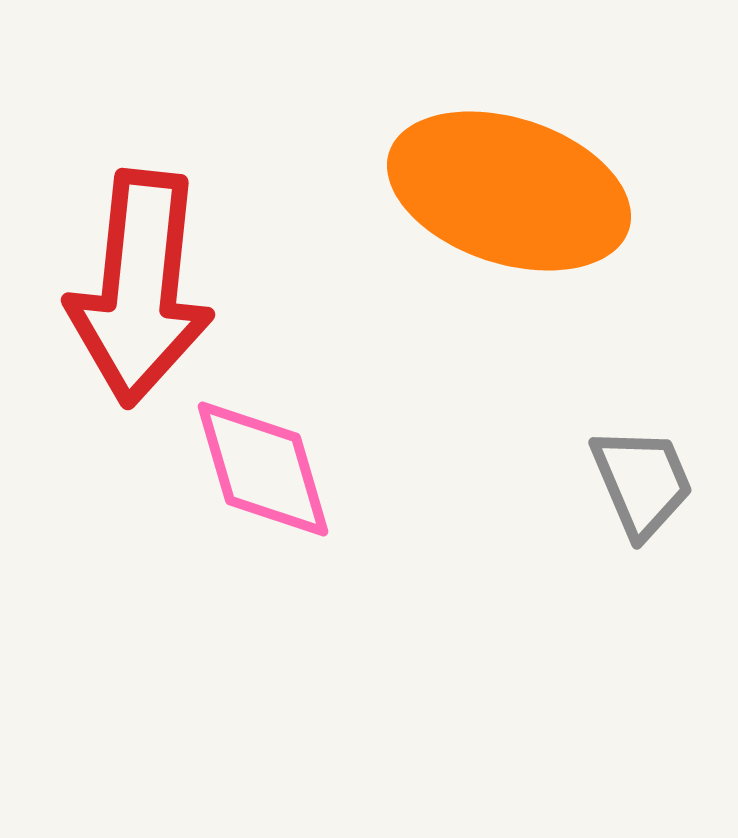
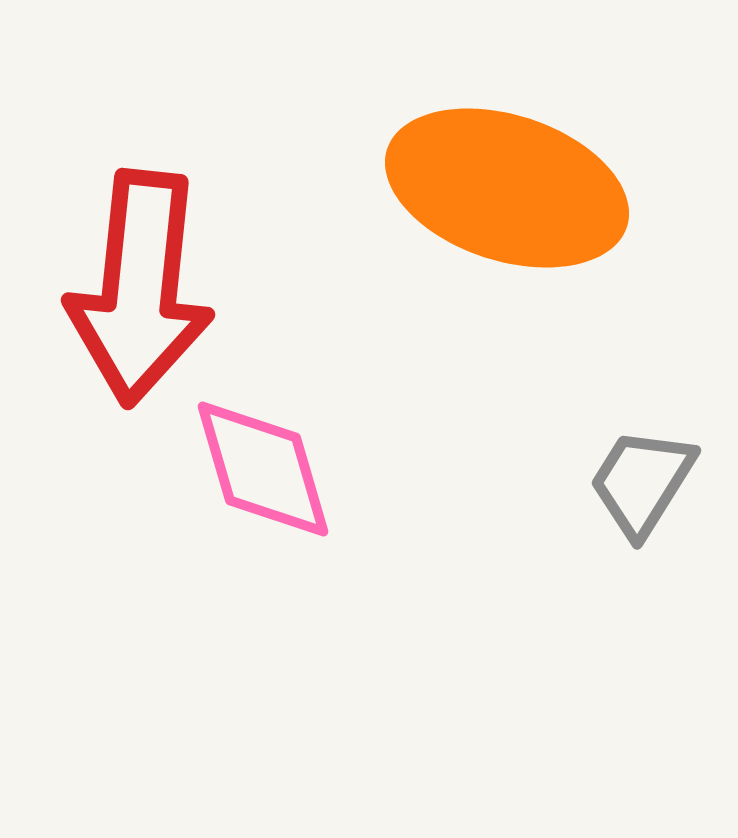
orange ellipse: moved 2 px left, 3 px up
gray trapezoid: rotated 125 degrees counterclockwise
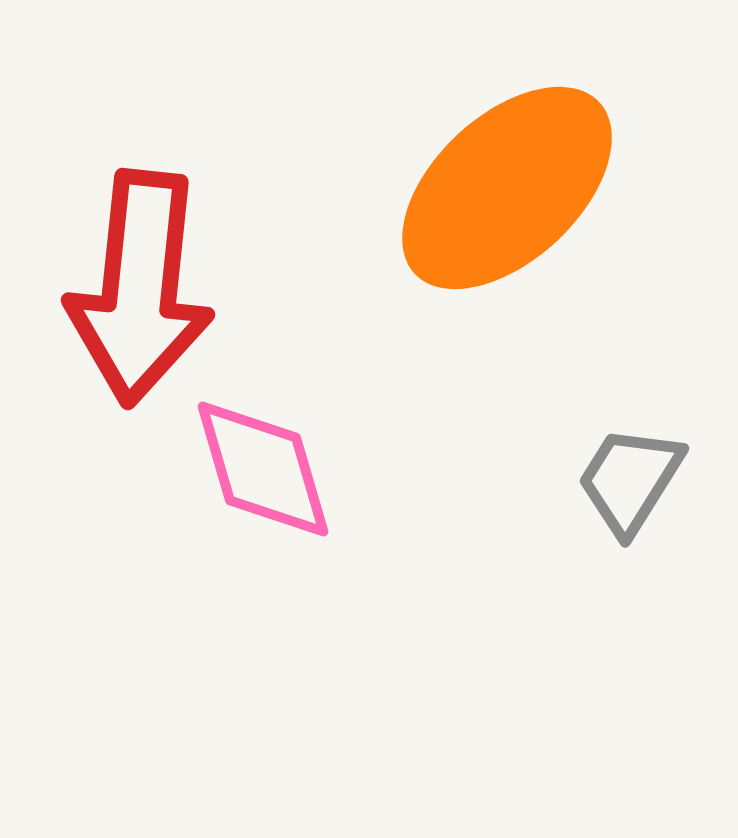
orange ellipse: rotated 61 degrees counterclockwise
gray trapezoid: moved 12 px left, 2 px up
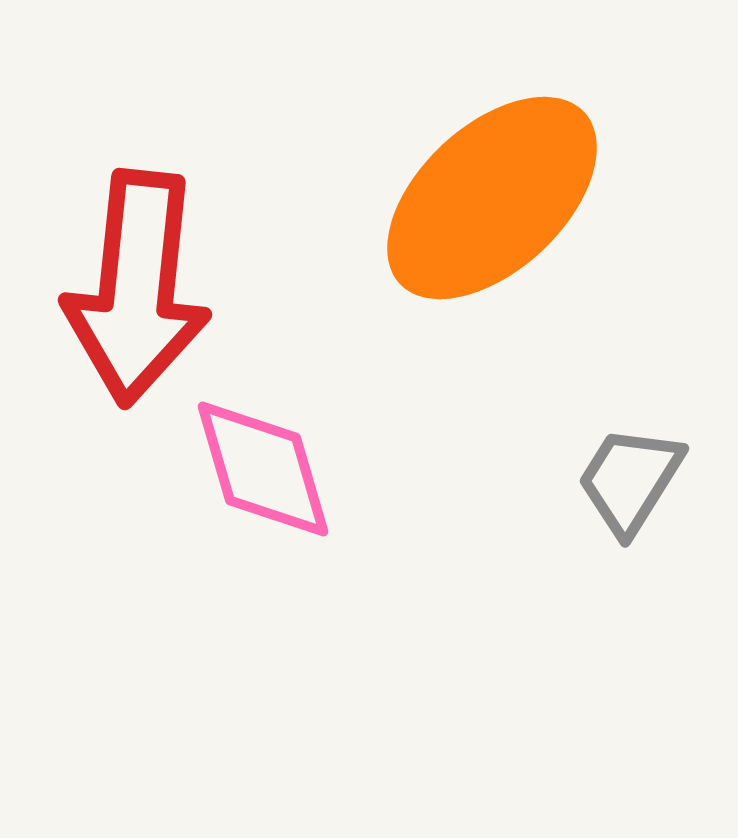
orange ellipse: moved 15 px left, 10 px down
red arrow: moved 3 px left
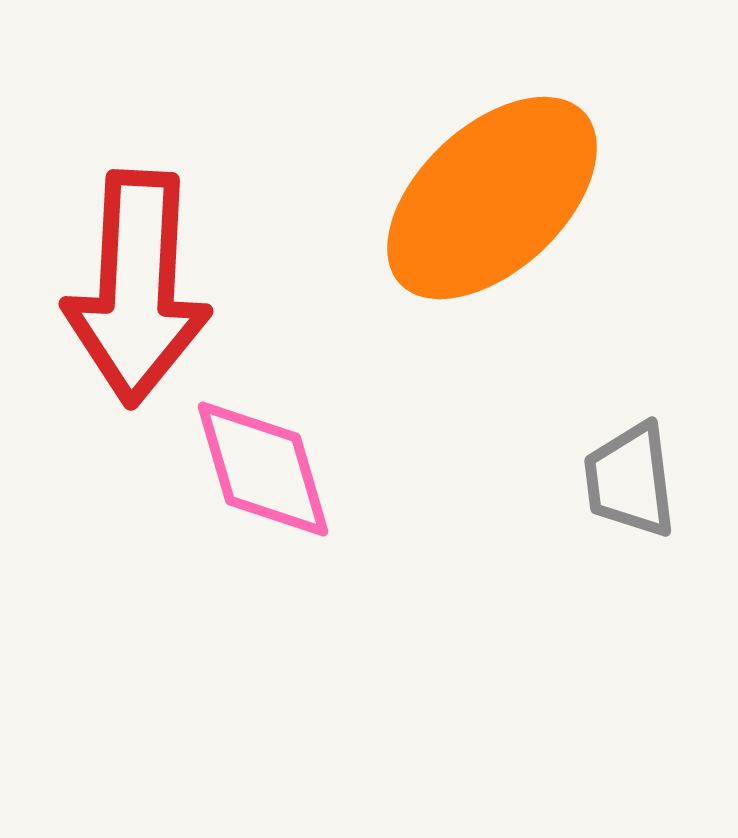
red arrow: rotated 3 degrees counterclockwise
gray trapezoid: rotated 39 degrees counterclockwise
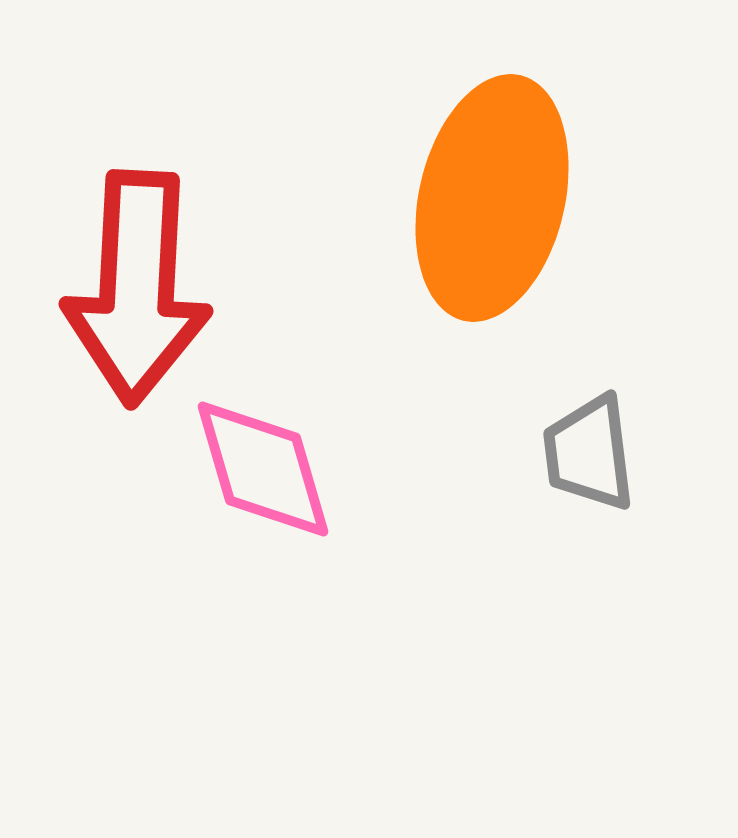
orange ellipse: rotated 34 degrees counterclockwise
gray trapezoid: moved 41 px left, 27 px up
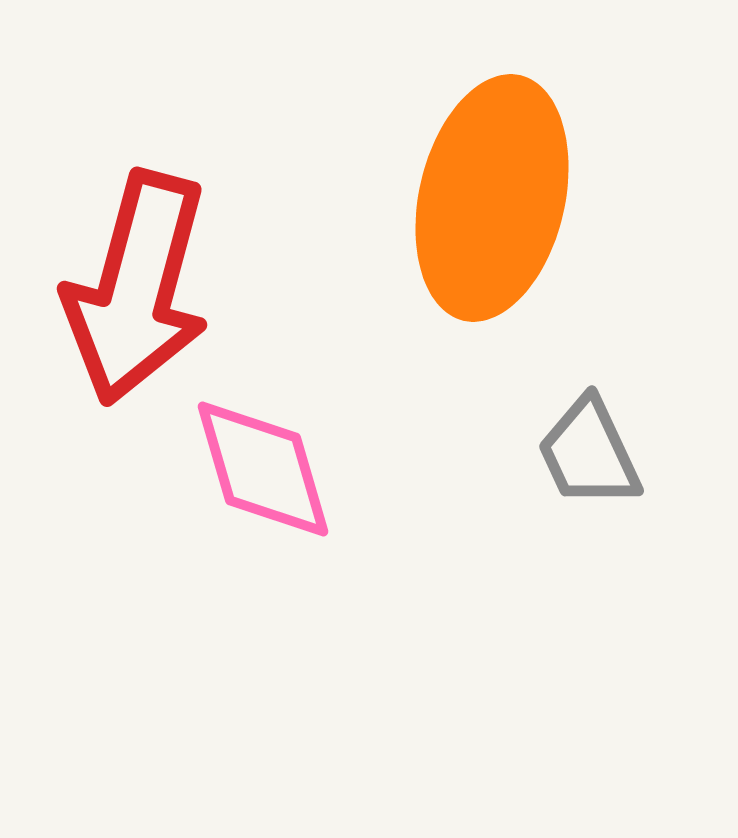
red arrow: rotated 12 degrees clockwise
gray trapezoid: rotated 18 degrees counterclockwise
